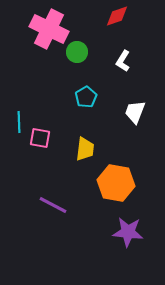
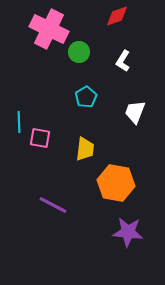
green circle: moved 2 px right
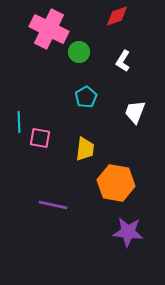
purple line: rotated 16 degrees counterclockwise
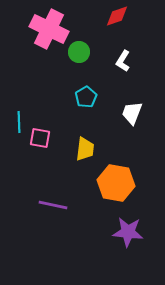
white trapezoid: moved 3 px left, 1 px down
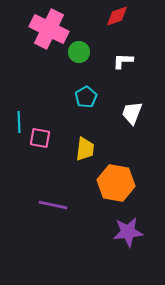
white L-shape: rotated 60 degrees clockwise
purple star: rotated 12 degrees counterclockwise
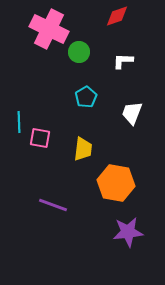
yellow trapezoid: moved 2 px left
purple line: rotated 8 degrees clockwise
